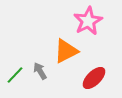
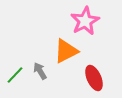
pink star: moved 3 px left
red ellipse: rotated 70 degrees counterclockwise
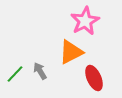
orange triangle: moved 5 px right, 1 px down
green line: moved 1 px up
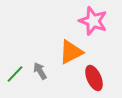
pink star: moved 8 px right; rotated 24 degrees counterclockwise
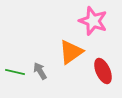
orange triangle: rotated 8 degrees counterclockwise
green line: moved 2 px up; rotated 60 degrees clockwise
red ellipse: moved 9 px right, 7 px up
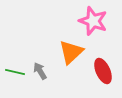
orange triangle: rotated 8 degrees counterclockwise
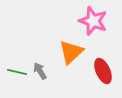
green line: moved 2 px right
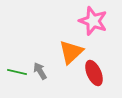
red ellipse: moved 9 px left, 2 px down
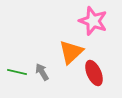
gray arrow: moved 2 px right, 1 px down
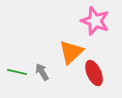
pink star: moved 2 px right
